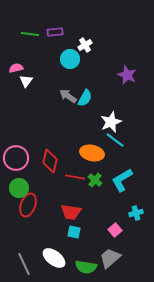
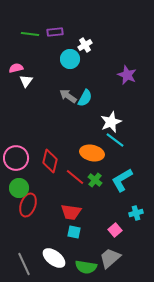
red line: rotated 30 degrees clockwise
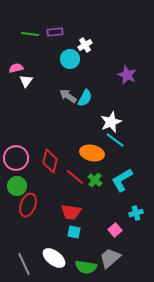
green circle: moved 2 px left, 2 px up
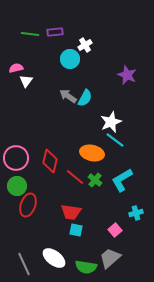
cyan square: moved 2 px right, 2 px up
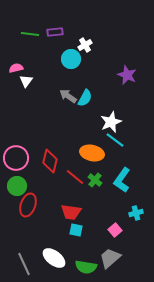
cyan circle: moved 1 px right
cyan L-shape: rotated 25 degrees counterclockwise
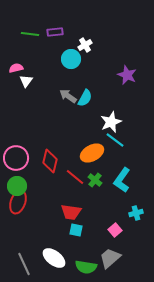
orange ellipse: rotated 40 degrees counterclockwise
red ellipse: moved 10 px left, 3 px up
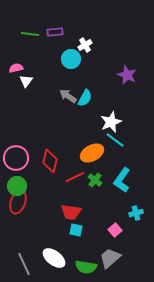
red line: rotated 66 degrees counterclockwise
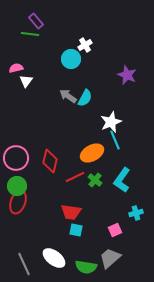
purple rectangle: moved 19 px left, 11 px up; rotated 56 degrees clockwise
cyan line: rotated 30 degrees clockwise
pink square: rotated 16 degrees clockwise
